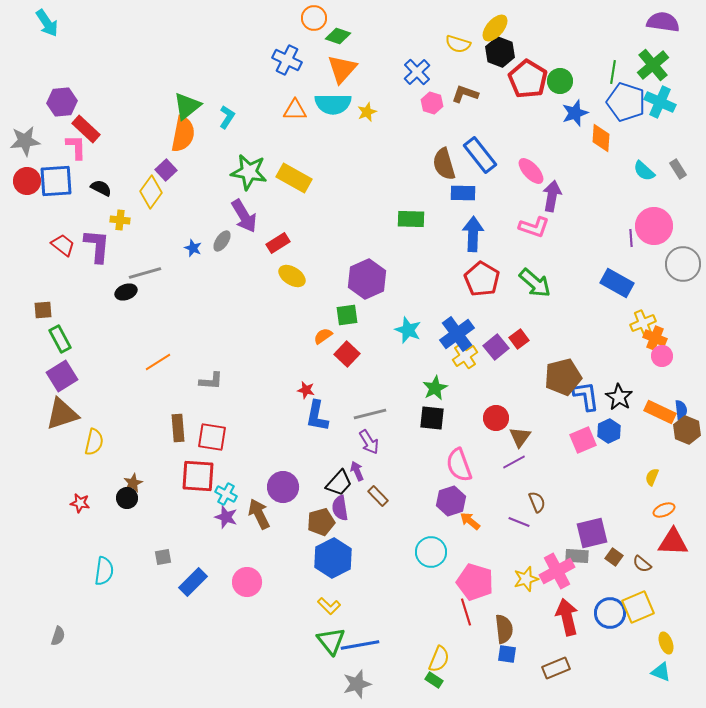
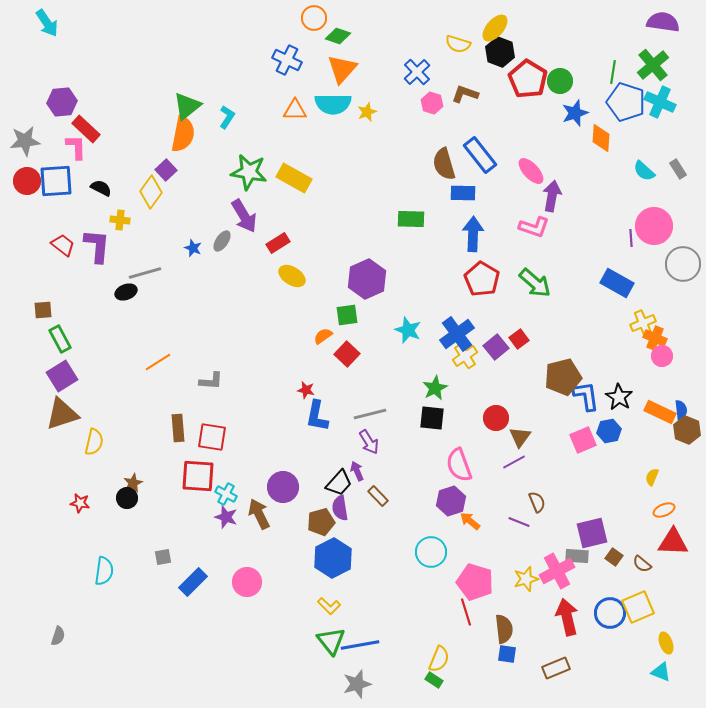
blue hexagon at (609, 431): rotated 15 degrees clockwise
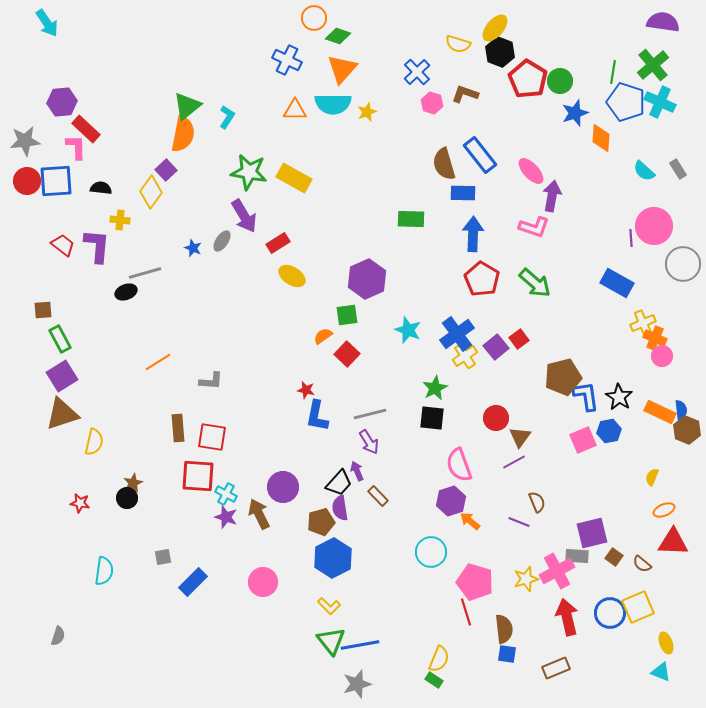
black semicircle at (101, 188): rotated 20 degrees counterclockwise
pink circle at (247, 582): moved 16 px right
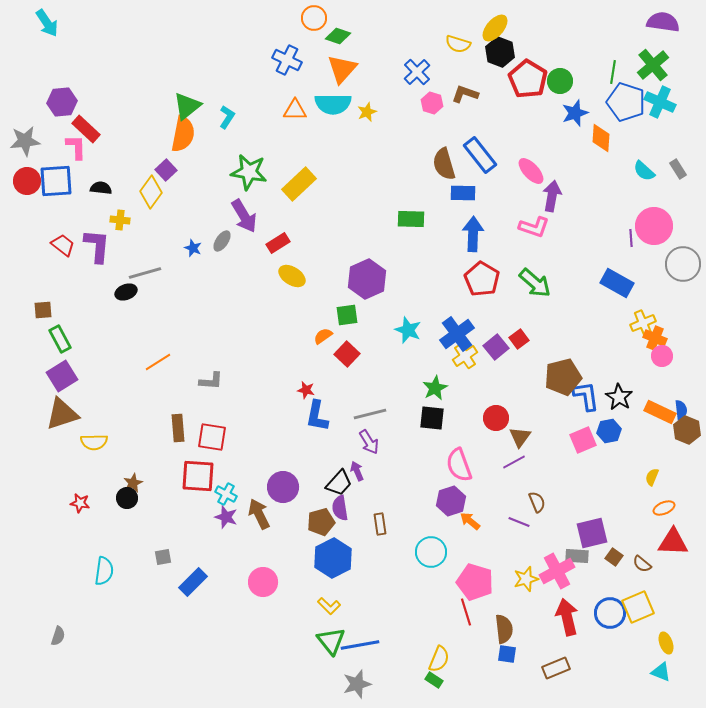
yellow rectangle at (294, 178): moved 5 px right, 6 px down; rotated 72 degrees counterclockwise
yellow semicircle at (94, 442): rotated 76 degrees clockwise
brown rectangle at (378, 496): moved 2 px right, 28 px down; rotated 35 degrees clockwise
orange ellipse at (664, 510): moved 2 px up
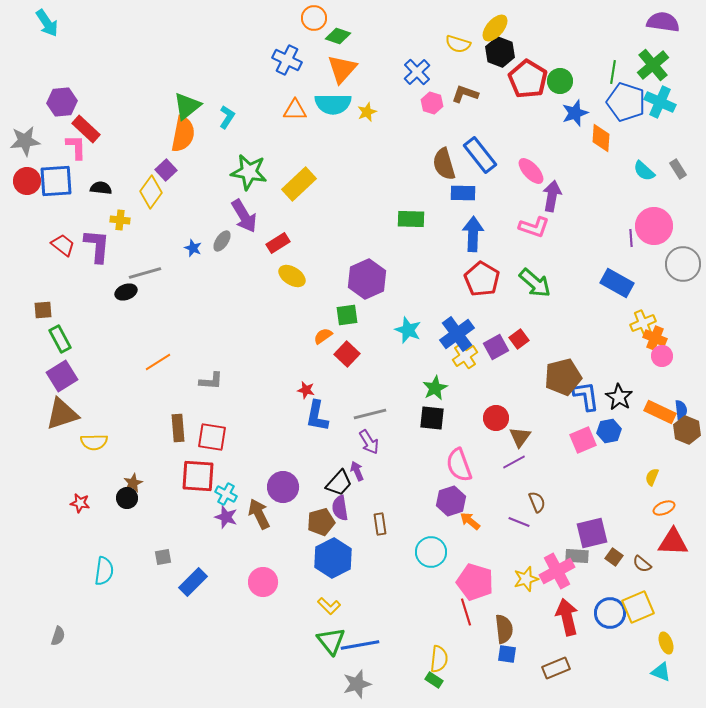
purple square at (496, 347): rotated 10 degrees clockwise
yellow semicircle at (439, 659): rotated 16 degrees counterclockwise
